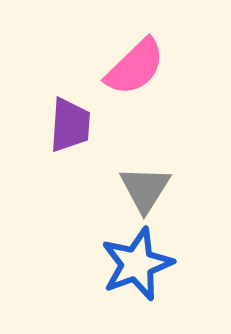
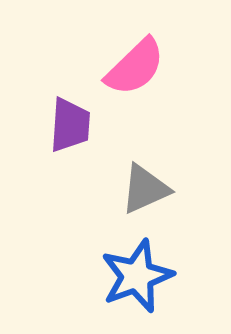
gray triangle: rotated 34 degrees clockwise
blue star: moved 12 px down
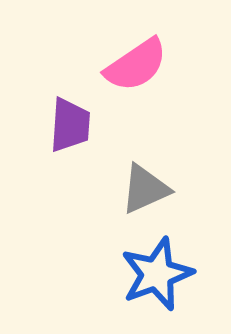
pink semicircle: moved 1 px right, 2 px up; rotated 10 degrees clockwise
blue star: moved 20 px right, 2 px up
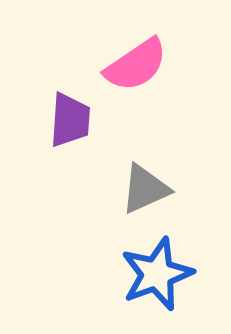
purple trapezoid: moved 5 px up
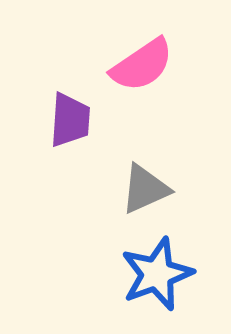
pink semicircle: moved 6 px right
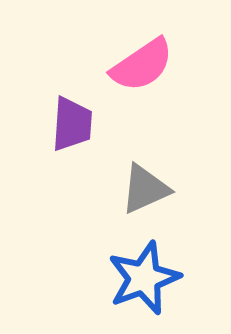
purple trapezoid: moved 2 px right, 4 px down
blue star: moved 13 px left, 4 px down
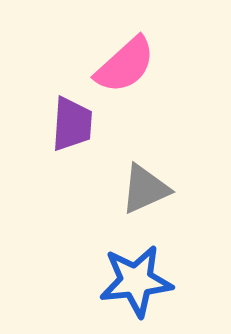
pink semicircle: moved 17 px left; rotated 8 degrees counterclockwise
blue star: moved 8 px left, 3 px down; rotated 14 degrees clockwise
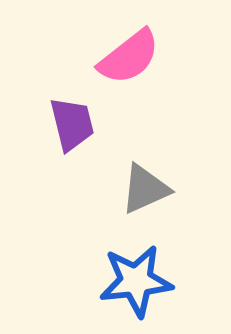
pink semicircle: moved 4 px right, 8 px up; rotated 4 degrees clockwise
purple trapezoid: rotated 18 degrees counterclockwise
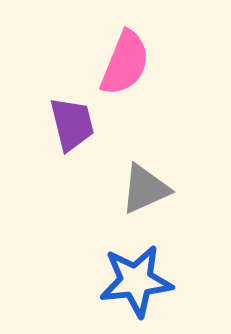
pink semicircle: moved 4 px left, 6 px down; rotated 30 degrees counterclockwise
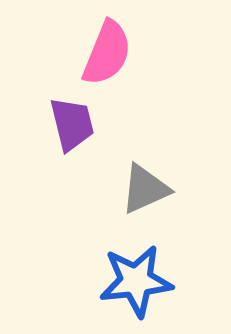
pink semicircle: moved 18 px left, 10 px up
